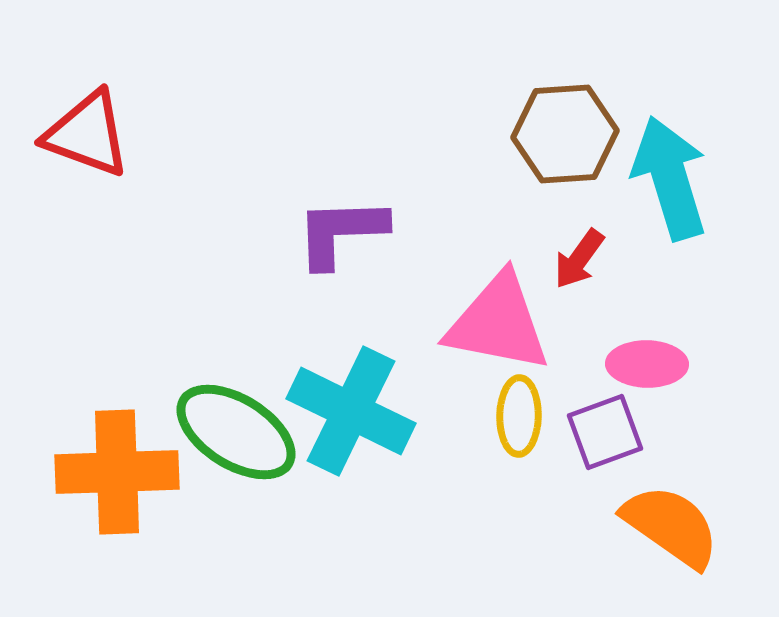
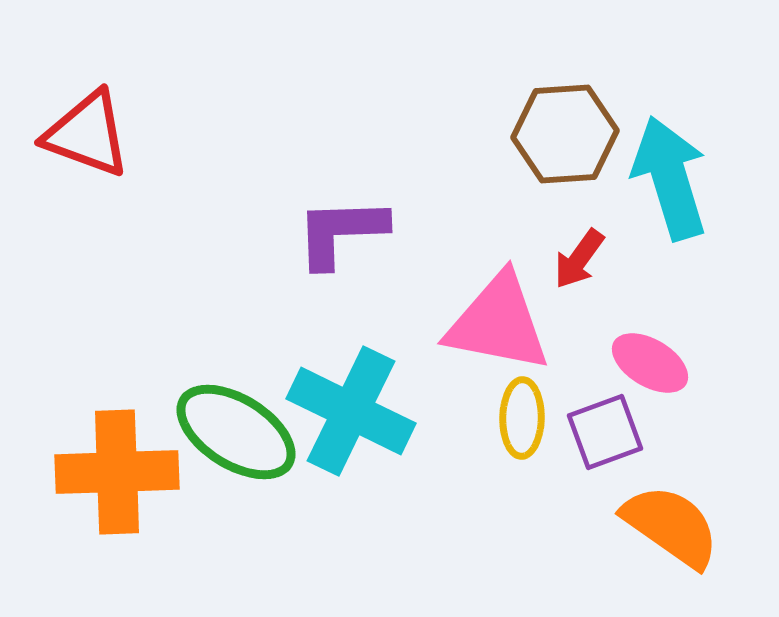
pink ellipse: moved 3 px right, 1 px up; rotated 30 degrees clockwise
yellow ellipse: moved 3 px right, 2 px down
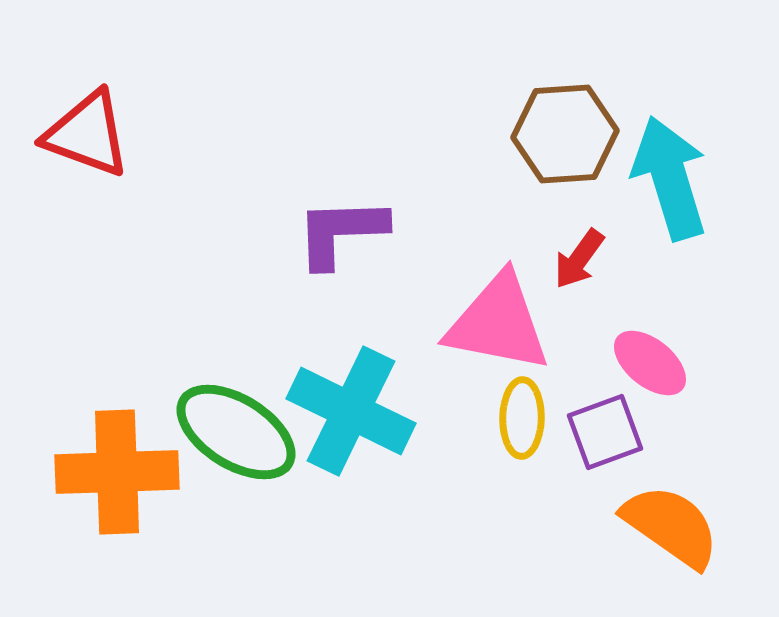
pink ellipse: rotated 8 degrees clockwise
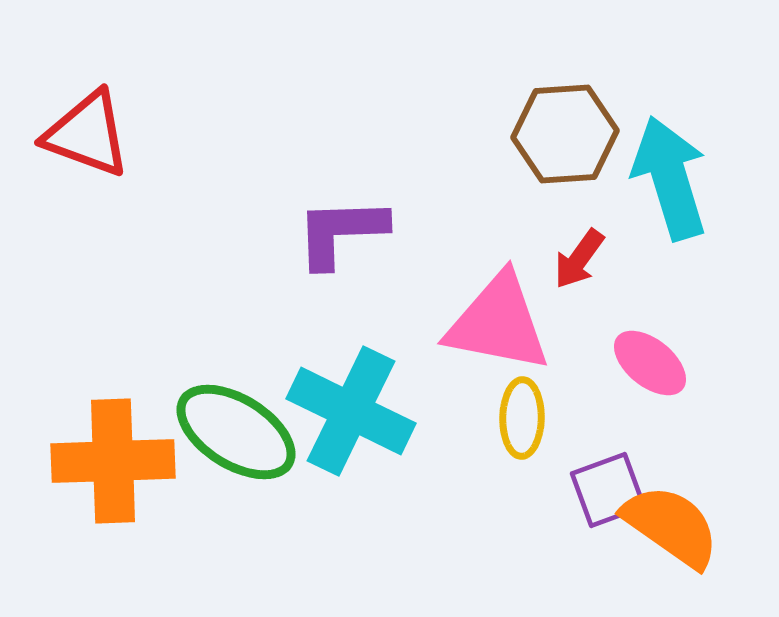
purple square: moved 3 px right, 58 px down
orange cross: moved 4 px left, 11 px up
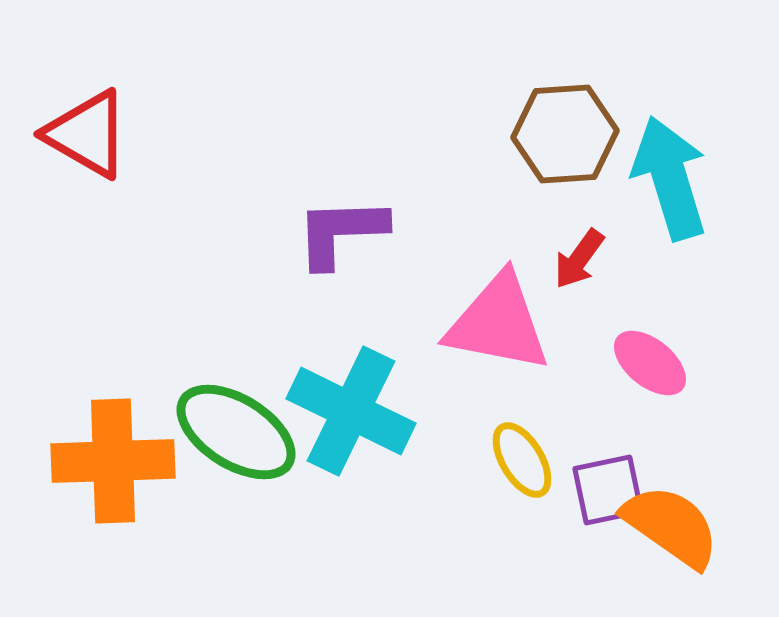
red triangle: rotated 10 degrees clockwise
yellow ellipse: moved 42 px down; rotated 32 degrees counterclockwise
purple square: rotated 8 degrees clockwise
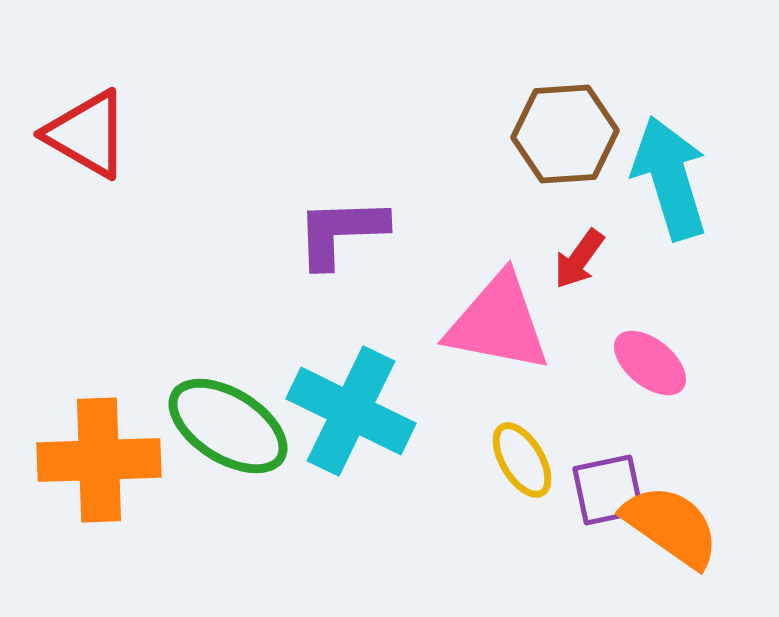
green ellipse: moved 8 px left, 6 px up
orange cross: moved 14 px left, 1 px up
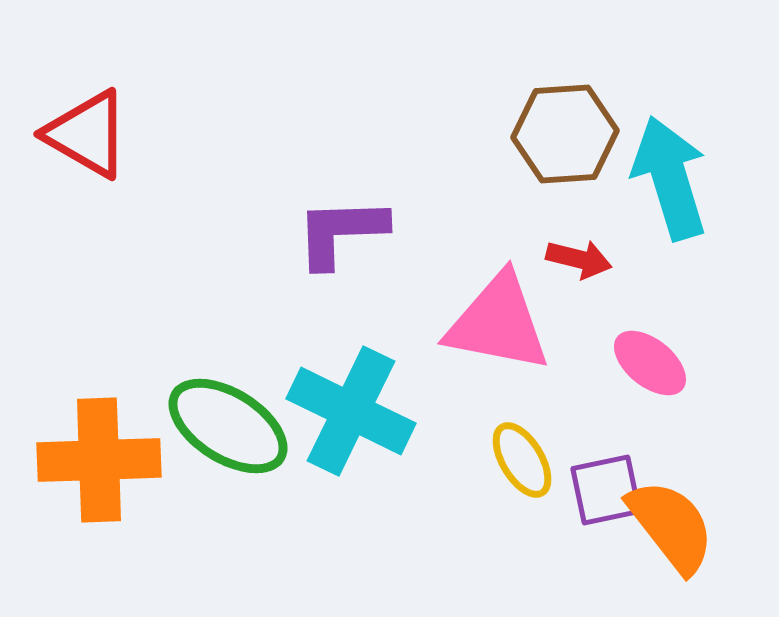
red arrow: rotated 112 degrees counterclockwise
purple square: moved 2 px left
orange semicircle: rotated 17 degrees clockwise
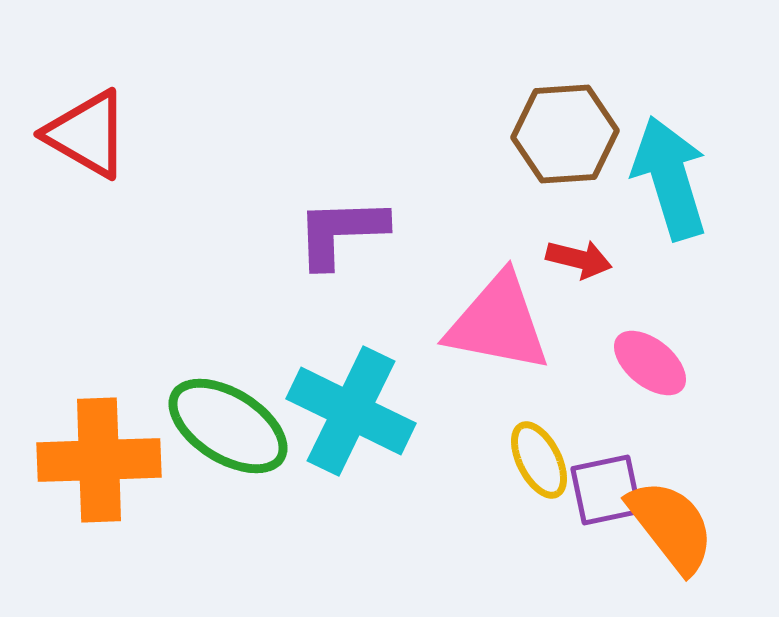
yellow ellipse: moved 17 px right; rotated 4 degrees clockwise
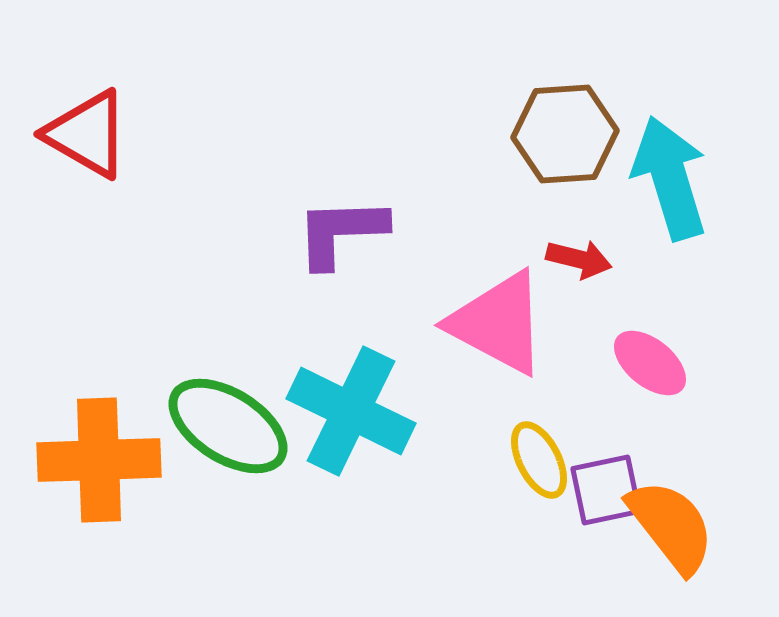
pink triangle: rotated 17 degrees clockwise
